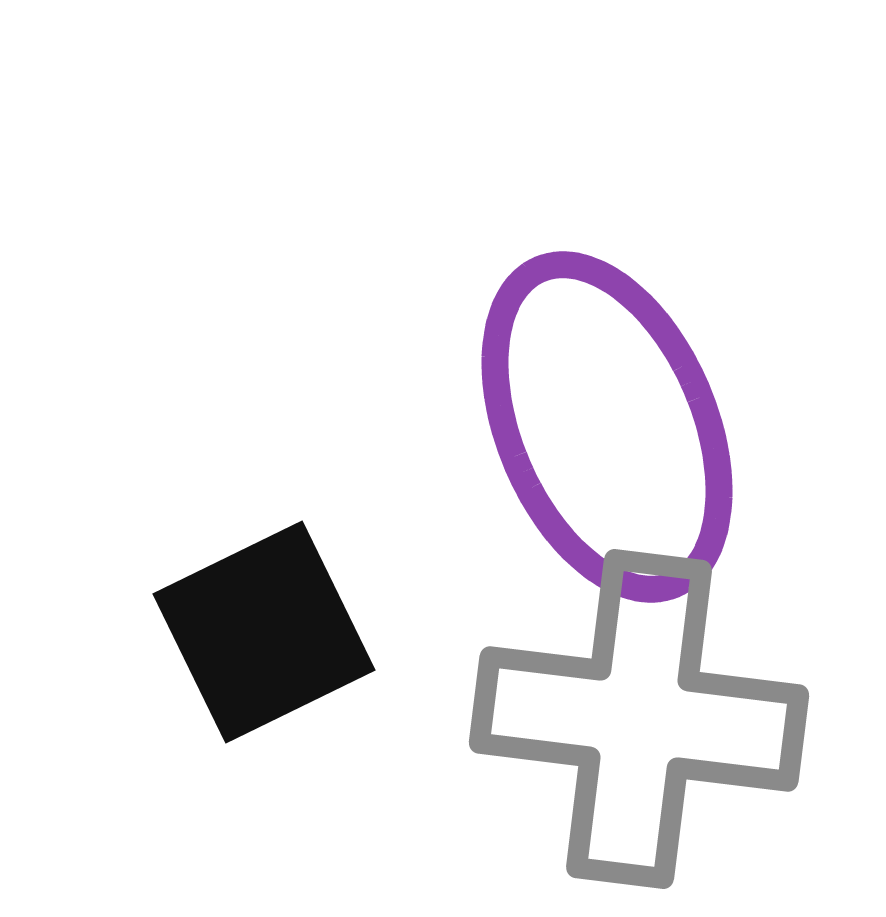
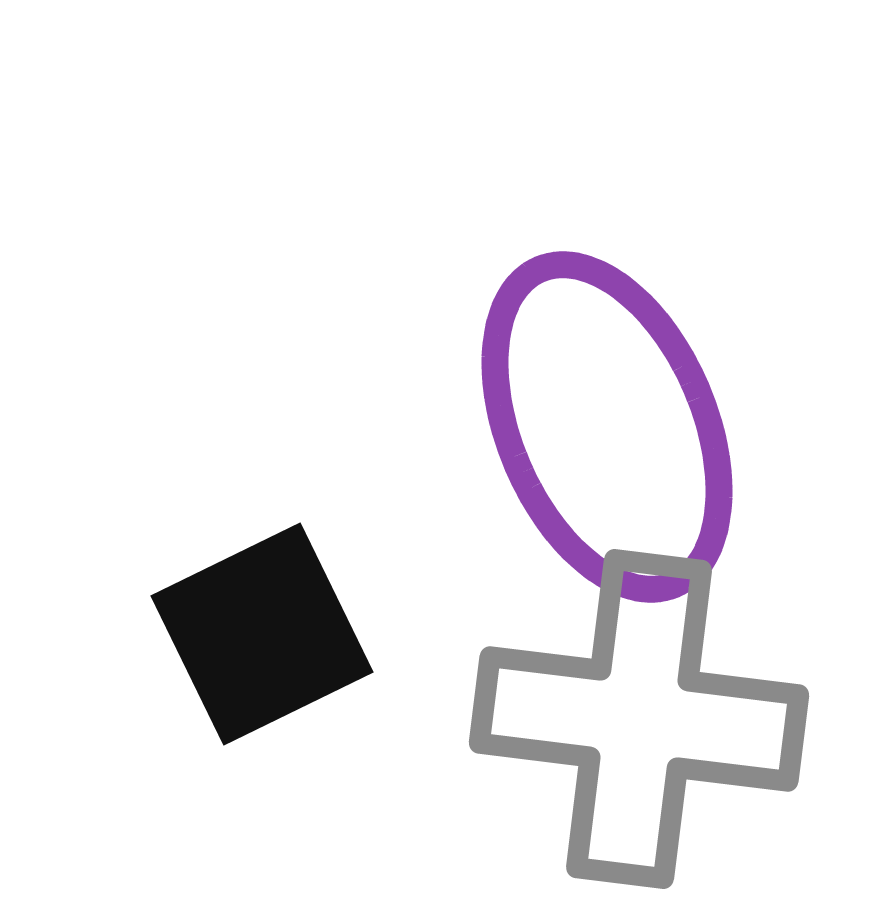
black square: moved 2 px left, 2 px down
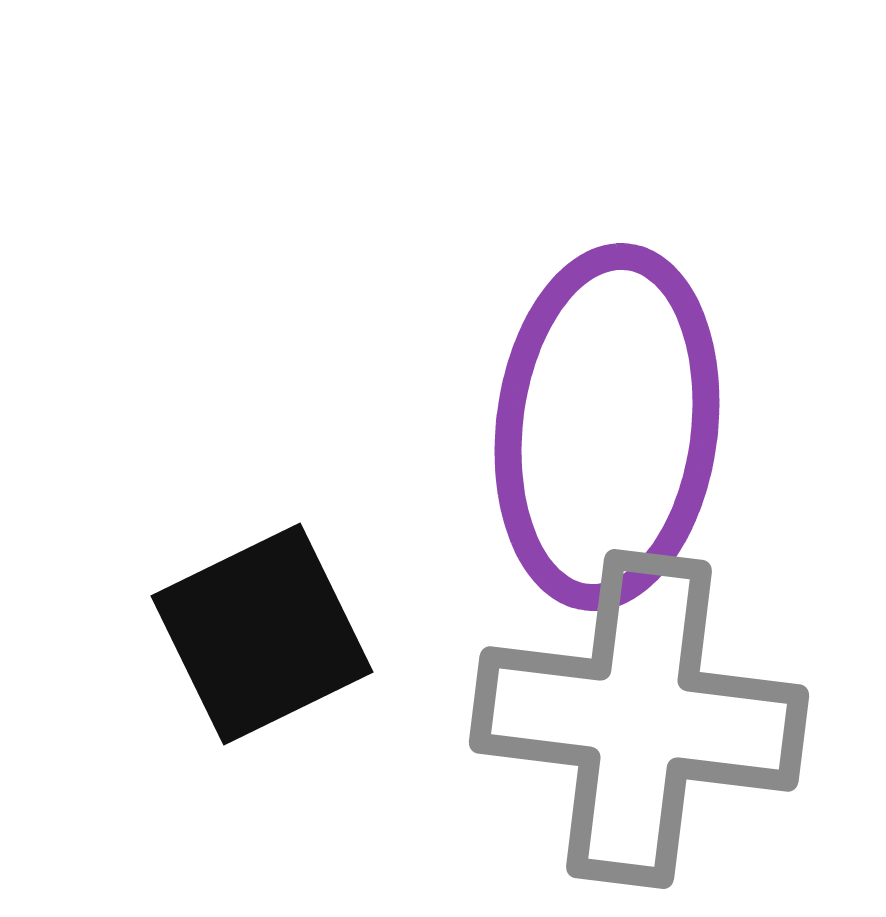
purple ellipse: rotated 30 degrees clockwise
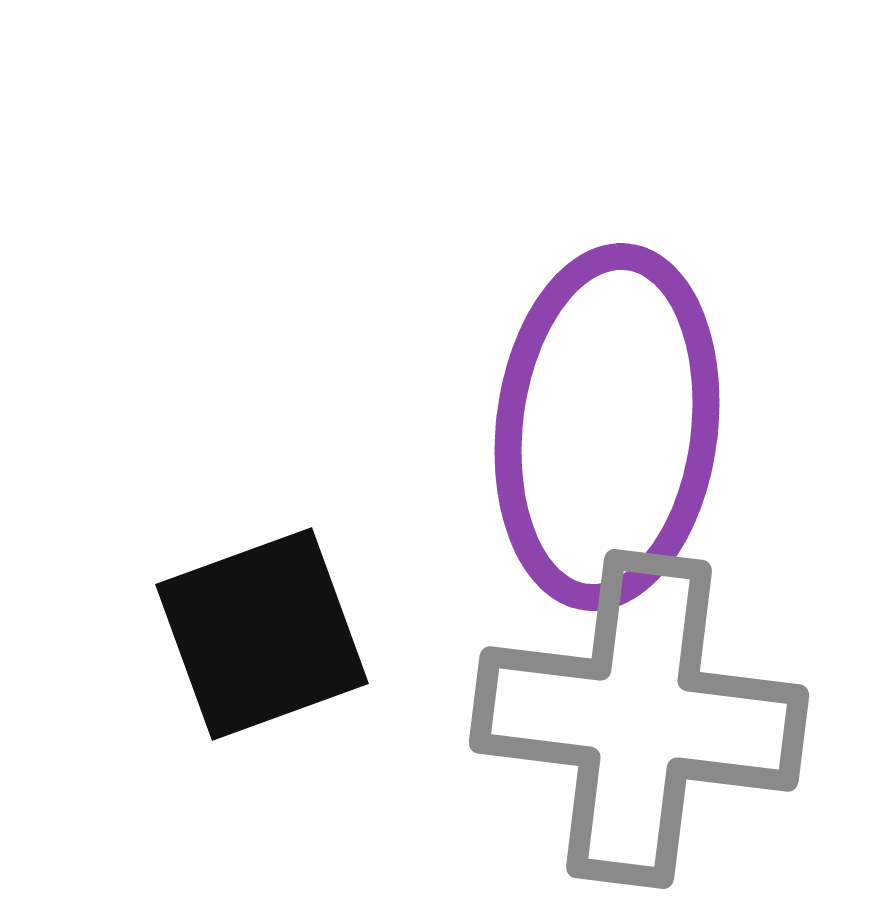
black square: rotated 6 degrees clockwise
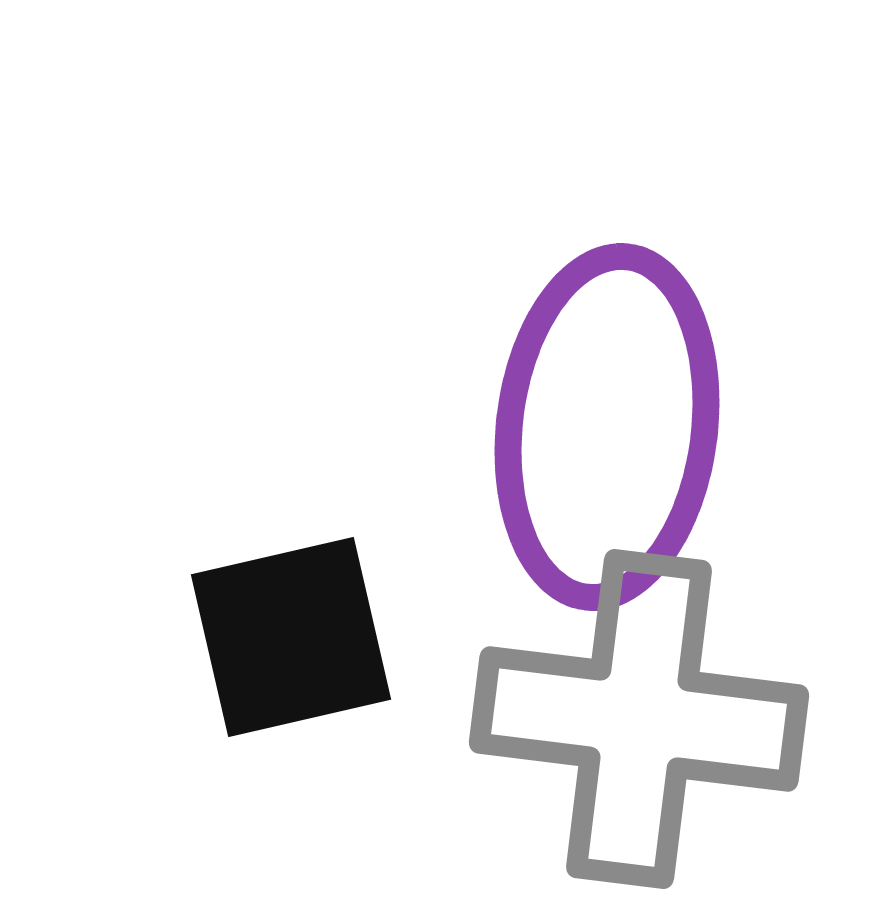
black square: moved 29 px right, 3 px down; rotated 7 degrees clockwise
